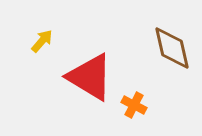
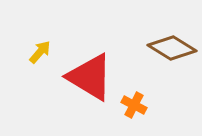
yellow arrow: moved 2 px left, 11 px down
brown diamond: rotated 45 degrees counterclockwise
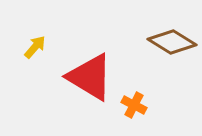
brown diamond: moved 6 px up
yellow arrow: moved 5 px left, 5 px up
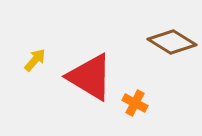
yellow arrow: moved 13 px down
orange cross: moved 1 px right, 2 px up
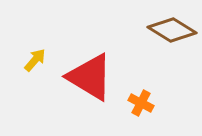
brown diamond: moved 12 px up
orange cross: moved 6 px right
